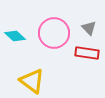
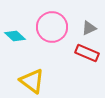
gray triangle: rotated 49 degrees clockwise
pink circle: moved 2 px left, 6 px up
red rectangle: rotated 15 degrees clockwise
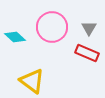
gray triangle: rotated 35 degrees counterclockwise
cyan diamond: moved 1 px down
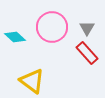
gray triangle: moved 2 px left
red rectangle: rotated 25 degrees clockwise
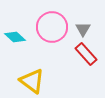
gray triangle: moved 4 px left, 1 px down
red rectangle: moved 1 px left, 1 px down
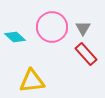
gray triangle: moved 1 px up
yellow triangle: rotated 44 degrees counterclockwise
